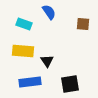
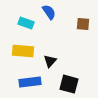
cyan rectangle: moved 2 px right, 1 px up
black triangle: moved 3 px right; rotated 16 degrees clockwise
black square: moved 1 px left; rotated 24 degrees clockwise
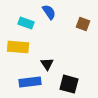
brown square: rotated 16 degrees clockwise
yellow rectangle: moved 5 px left, 4 px up
black triangle: moved 3 px left, 3 px down; rotated 16 degrees counterclockwise
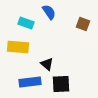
black triangle: rotated 16 degrees counterclockwise
black square: moved 8 px left; rotated 18 degrees counterclockwise
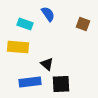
blue semicircle: moved 1 px left, 2 px down
cyan rectangle: moved 1 px left, 1 px down
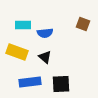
blue semicircle: moved 3 px left, 19 px down; rotated 119 degrees clockwise
cyan rectangle: moved 2 px left, 1 px down; rotated 21 degrees counterclockwise
yellow rectangle: moved 1 px left, 5 px down; rotated 15 degrees clockwise
black triangle: moved 2 px left, 7 px up
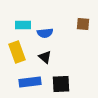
brown square: rotated 16 degrees counterclockwise
yellow rectangle: rotated 50 degrees clockwise
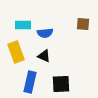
yellow rectangle: moved 1 px left
black triangle: moved 1 px left, 1 px up; rotated 16 degrees counterclockwise
blue rectangle: rotated 70 degrees counterclockwise
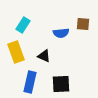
cyan rectangle: rotated 56 degrees counterclockwise
blue semicircle: moved 16 px right
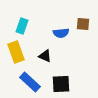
cyan rectangle: moved 1 px left, 1 px down; rotated 14 degrees counterclockwise
black triangle: moved 1 px right
blue rectangle: rotated 60 degrees counterclockwise
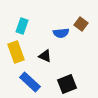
brown square: moved 2 px left; rotated 32 degrees clockwise
black square: moved 6 px right; rotated 18 degrees counterclockwise
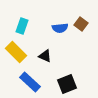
blue semicircle: moved 1 px left, 5 px up
yellow rectangle: rotated 25 degrees counterclockwise
